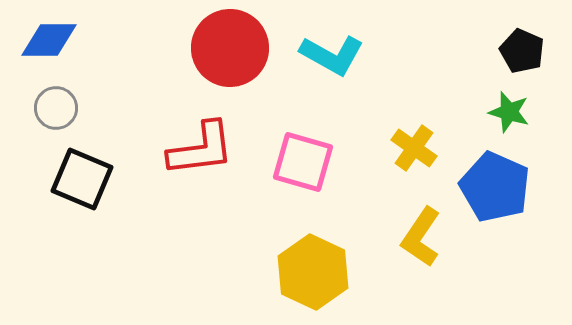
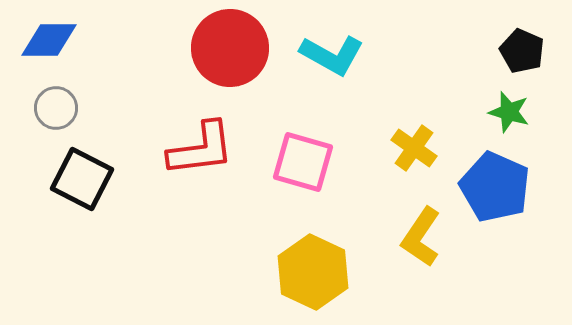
black square: rotated 4 degrees clockwise
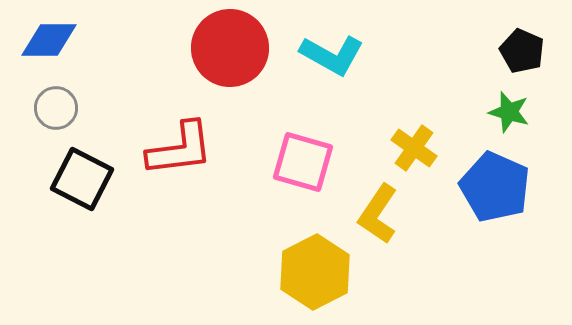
red L-shape: moved 21 px left
yellow L-shape: moved 43 px left, 23 px up
yellow hexagon: moved 2 px right; rotated 8 degrees clockwise
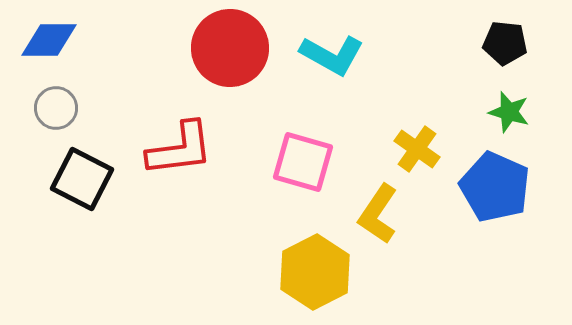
black pentagon: moved 17 px left, 8 px up; rotated 18 degrees counterclockwise
yellow cross: moved 3 px right, 1 px down
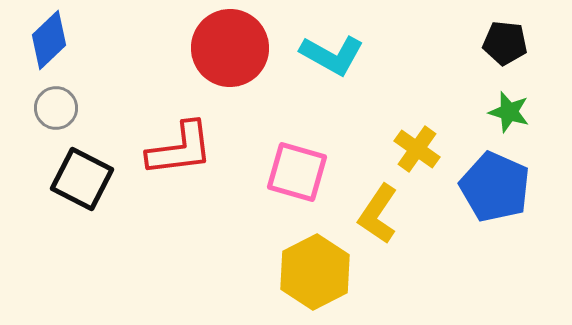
blue diamond: rotated 44 degrees counterclockwise
pink square: moved 6 px left, 10 px down
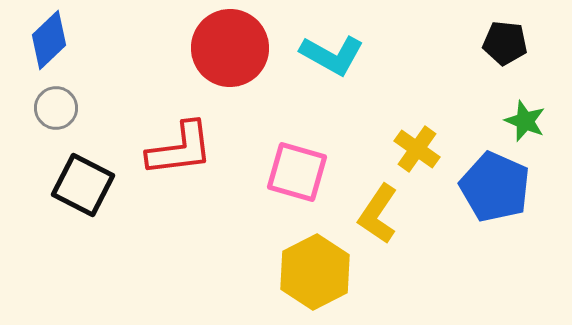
green star: moved 16 px right, 9 px down; rotated 6 degrees clockwise
black square: moved 1 px right, 6 px down
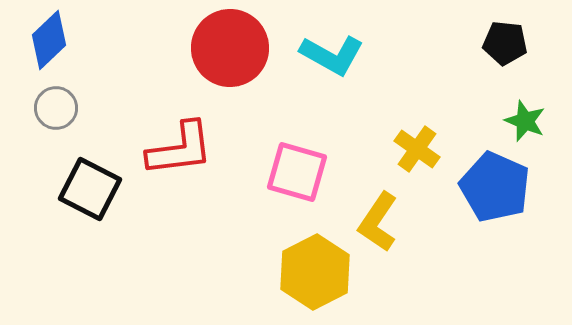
black square: moved 7 px right, 4 px down
yellow L-shape: moved 8 px down
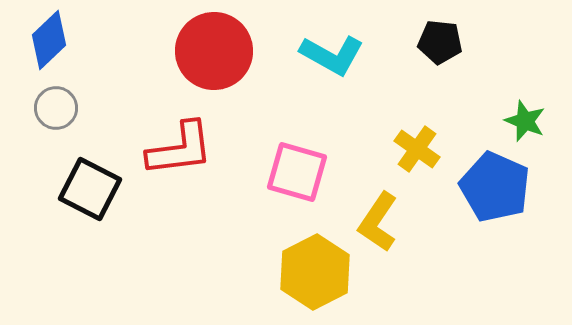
black pentagon: moved 65 px left, 1 px up
red circle: moved 16 px left, 3 px down
